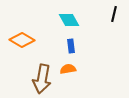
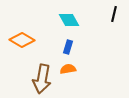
blue rectangle: moved 3 px left, 1 px down; rotated 24 degrees clockwise
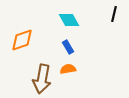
orange diamond: rotated 50 degrees counterclockwise
blue rectangle: rotated 48 degrees counterclockwise
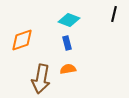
cyan diamond: rotated 40 degrees counterclockwise
blue rectangle: moved 1 px left, 4 px up; rotated 16 degrees clockwise
brown arrow: moved 1 px left
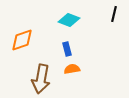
blue rectangle: moved 6 px down
orange semicircle: moved 4 px right
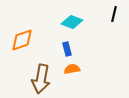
cyan diamond: moved 3 px right, 2 px down
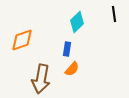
black line: rotated 21 degrees counterclockwise
cyan diamond: moved 5 px right; rotated 65 degrees counterclockwise
blue rectangle: rotated 24 degrees clockwise
orange semicircle: rotated 140 degrees clockwise
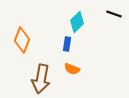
black line: rotated 63 degrees counterclockwise
orange diamond: rotated 50 degrees counterclockwise
blue rectangle: moved 5 px up
orange semicircle: rotated 70 degrees clockwise
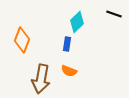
orange semicircle: moved 3 px left, 2 px down
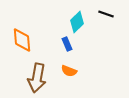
black line: moved 8 px left
orange diamond: rotated 25 degrees counterclockwise
blue rectangle: rotated 32 degrees counterclockwise
brown arrow: moved 4 px left, 1 px up
